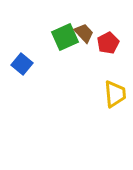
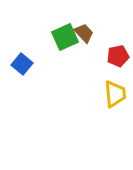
red pentagon: moved 10 px right, 13 px down; rotated 15 degrees clockwise
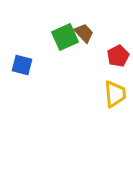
red pentagon: rotated 15 degrees counterclockwise
blue square: moved 1 px down; rotated 25 degrees counterclockwise
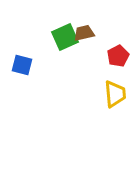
brown trapezoid: rotated 60 degrees counterclockwise
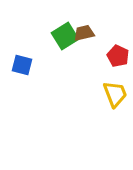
green square: moved 1 px up; rotated 8 degrees counterclockwise
red pentagon: rotated 20 degrees counterclockwise
yellow trapezoid: rotated 16 degrees counterclockwise
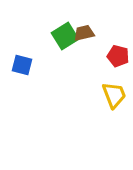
red pentagon: rotated 10 degrees counterclockwise
yellow trapezoid: moved 1 px left, 1 px down
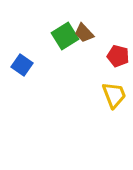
brown trapezoid: rotated 120 degrees counterclockwise
blue square: rotated 20 degrees clockwise
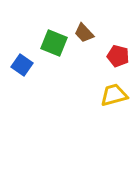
green square: moved 11 px left, 7 px down; rotated 36 degrees counterclockwise
yellow trapezoid: rotated 84 degrees counterclockwise
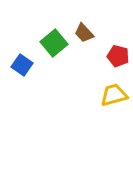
green square: rotated 28 degrees clockwise
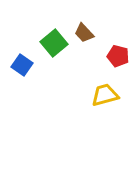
yellow trapezoid: moved 9 px left
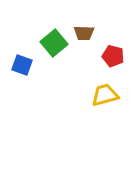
brown trapezoid: rotated 45 degrees counterclockwise
red pentagon: moved 5 px left
blue square: rotated 15 degrees counterclockwise
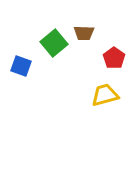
red pentagon: moved 1 px right, 2 px down; rotated 20 degrees clockwise
blue square: moved 1 px left, 1 px down
